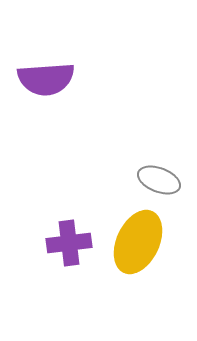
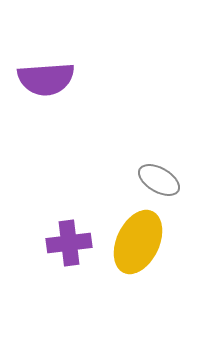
gray ellipse: rotated 9 degrees clockwise
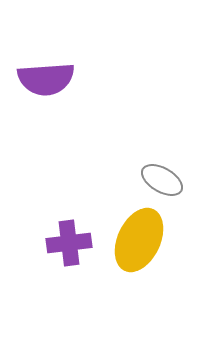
gray ellipse: moved 3 px right
yellow ellipse: moved 1 px right, 2 px up
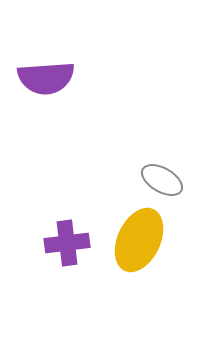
purple semicircle: moved 1 px up
purple cross: moved 2 px left
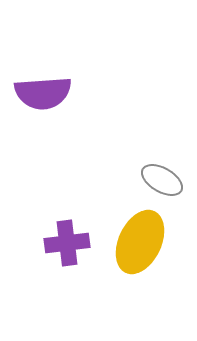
purple semicircle: moved 3 px left, 15 px down
yellow ellipse: moved 1 px right, 2 px down
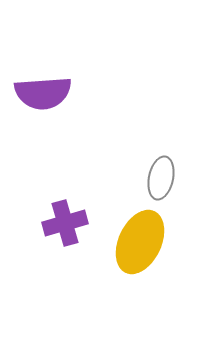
gray ellipse: moved 1 px left, 2 px up; rotated 72 degrees clockwise
purple cross: moved 2 px left, 20 px up; rotated 9 degrees counterclockwise
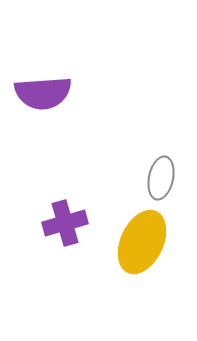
yellow ellipse: moved 2 px right
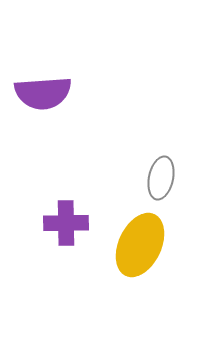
purple cross: moved 1 px right; rotated 15 degrees clockwise
yellow ellipse: moved 2 px left, 3 px down
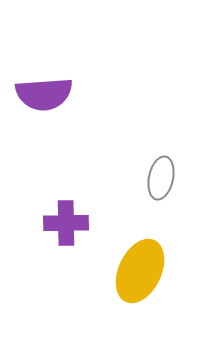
purple semicircle: moved 1 px right, 1 px down
yellow ellipse: moved 26 px down
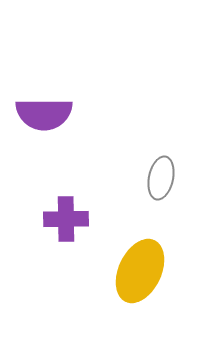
purple semicircle: moved 20 px down; rotated 4 degrees clockwise
purple cross: moved 4 px up
